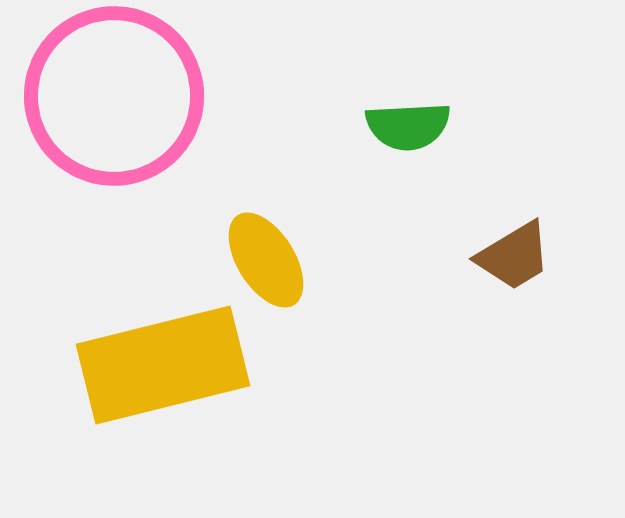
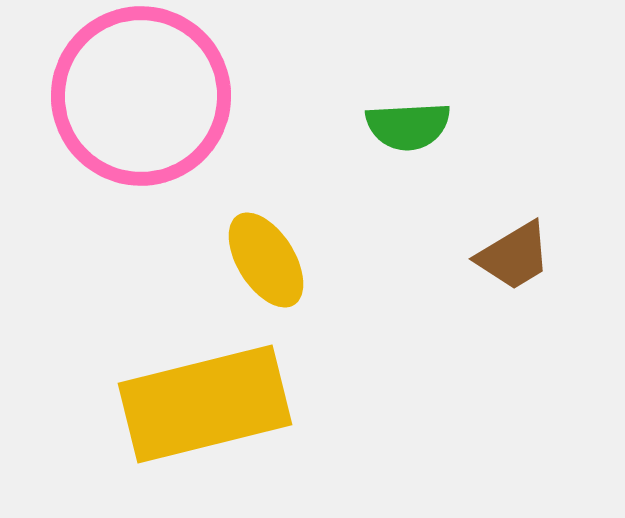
pink circle: moved 27 px right
yellow rectangle: moved 42 px right, 39 px down
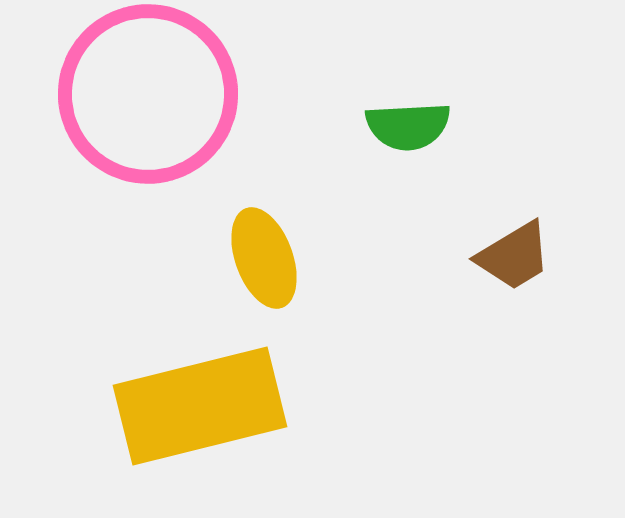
pink circle: moved 7 px right, 2 px up
yellow ellipse: moved 2 px left, 2 px up; rotated 12 degrees clockwise
yellow rectangle: moved 5 px left, 2 px down
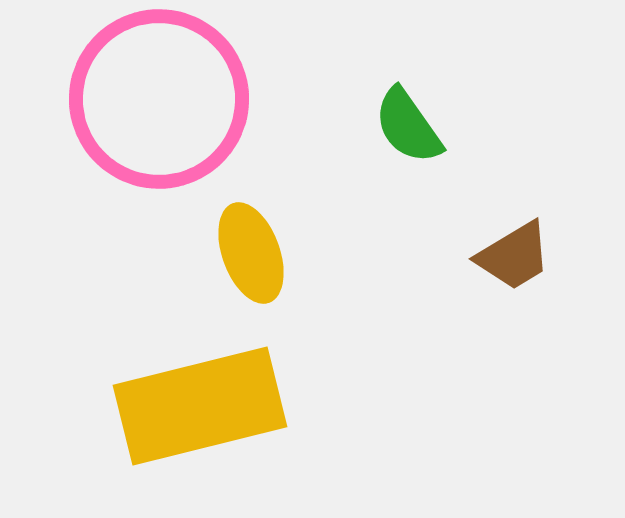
pink circle: moved 11 px right, 5 px down
green semicircle: rotated 58 degrees clockwise
yellow ellipse: moved 13 px left, 5 px up
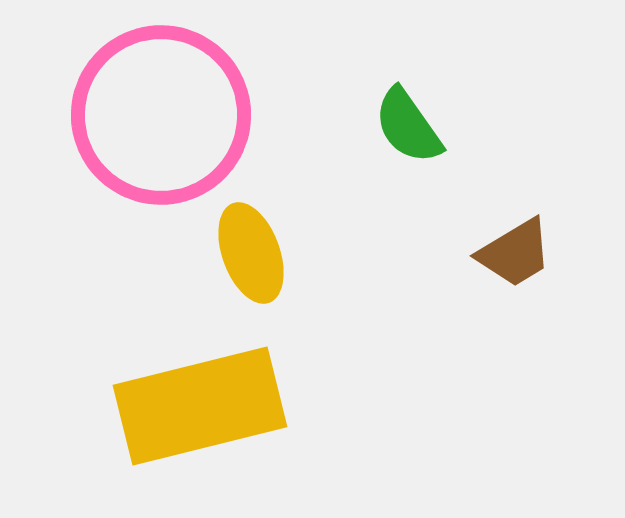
pink circle: moved 2 px right, 16 px down
brown trapezoid: moved 1 px right, 3 px up
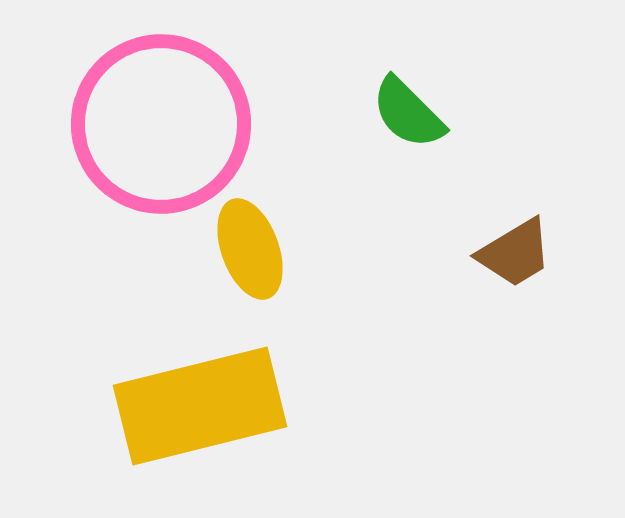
pink circle: moved 9 px down
green semicircle: moved 13 px up; rotated 10 degrees counterclockwise
yellow ellipse: moved 1 px left, 4 px up
